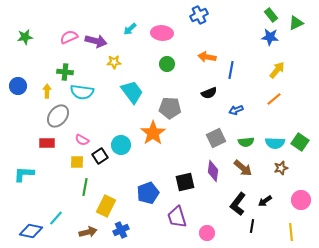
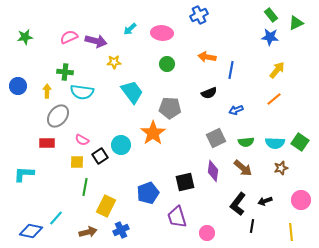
black arrow at (265, 201): rotated 16 degrees clockwise
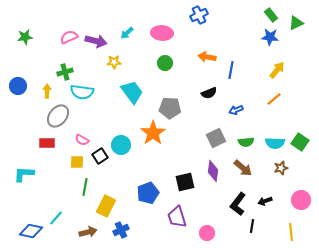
cyan arrow at (130, 29): moved 3 px left, 4 px down
green circle at (167, 64): moved 2 px left, 1 px up
green cross at (65, 72): rotated 21 degrees counterclockwise
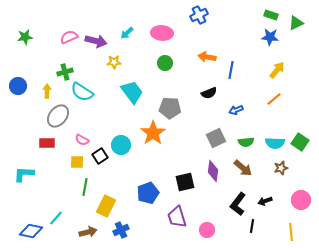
green rectangle at (271, 15): rotated 32 degrees counterclockwise
cyan semicircle at (82, 92): rotated 25 degrees clockwise
pink circle at (207, 233): moved 3 px up
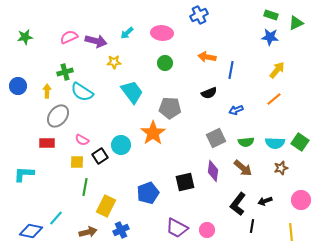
purple trapezoid at (177, 217): moved 11 px down; rotated 45 degrees counterclockwise
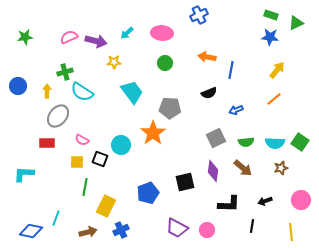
black square at (100, 156): moved 3 px down; rotated 35 degrees counterclockwise
black L-shape at (238, 204): moved 9 px left; rotated 125 degrees counterclockwise
cyan line at (56, 218): rotated 21 degrees counterclockwise
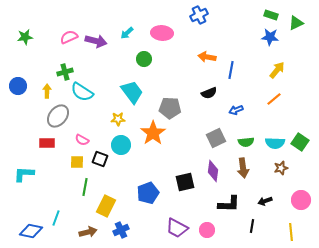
yellow star at (114, 62): moved 4 px right, 57 px down
green circle at (165, 63): moved 21 px left, 4 px up
brown arrow at (243, 168): rotated 42 degrees clockwise
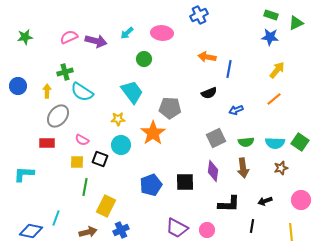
blue line at (231, 70): moved 2 px left, 1 px up
black square at (185, 182): rotated 12 degrees clockwise
blue pentagon at (148, 193): moved 3 px right, 8 px up
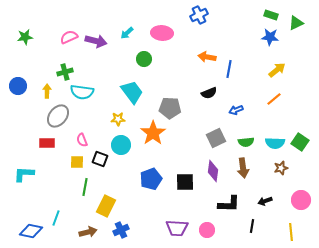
yellow arrow at (277, 70): rotated 12 degrees clockwise
cyan semicircle at (82, 92): rotated 25 degrees counterclockwise
pink semicircle at (82, 140): rotated 40 degrees clockwise
blue pentagon at (151, 185): moved 6 px up
purple trapezoid at (177, 228): rotated 25 degrees counterclockwise
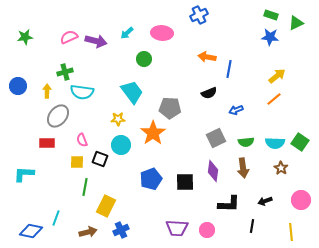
yellow arrow at (277, 70): moved 6 px down
brown star at (281, 168): rotated 24 degrees counterclockwise
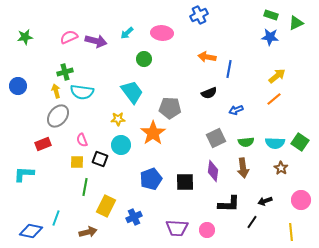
yellow arrow at (47, 91): moved 9 px right; rotated 16 degrees counterclockwise
red rectangle at (47, 143): moved 4 px left, 1 px down; rotated 21 degrees counterclockwise
black line at (252, 226): moved 4 px up; rotated 24 degrees clockwise
blue cross at (121, 230): moved 13 px right, 13 px up
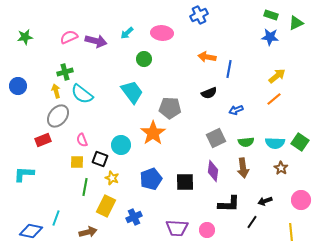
cyan semicircle at (82, 92): moved 2 px down; rotated 30 degrees clockwise
yellow star at (118, 119): moved 6 px left, 59 px down; rotated 24 degrees clockwise
red rectangle at (43, 144): moved 4 px up
